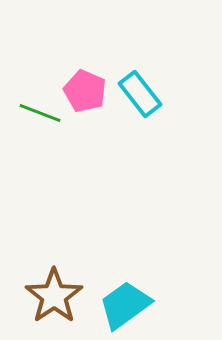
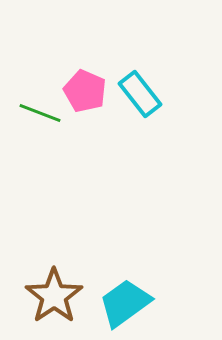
cyan trapezoid: moved 2 px up
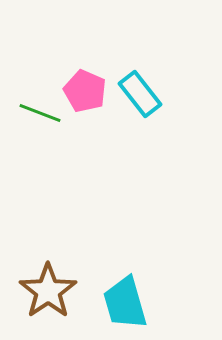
brown star: moved 6 px left, 5 px up
cyan trapezoid: rotated 70 degrees counterclockwise
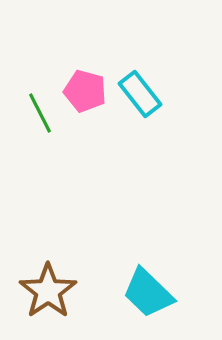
pink pentagon: rotated 9 degrees counterclockwise
green line: rotated 42 degrees clockwise
cyan trapezoid: moved 23 px right, 10 px up; rotated 30 degrees counterclockwise
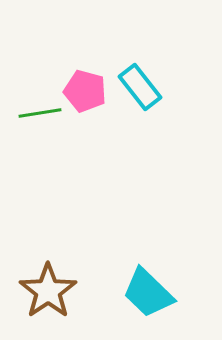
cyan rectangle: moved 7 px up
green line: rotated 72 degrees counterclockwise
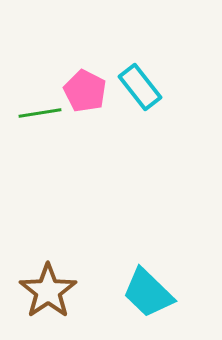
pink pentagon: rotated 12 degrees clockwise
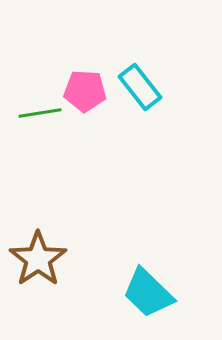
pink pentagon: rotated 24 degrees counterclockwise
brown star: moved 10 px left, 32 px up
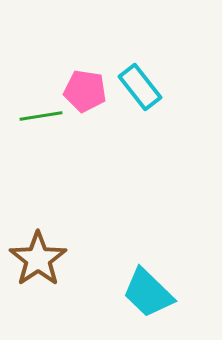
pink pentagon: rotated 6 degrees clockwise
green line: moved 1 px right, 3 px down
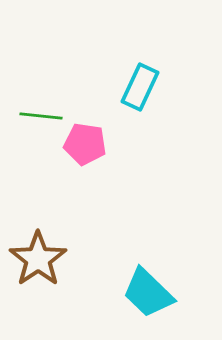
cyan rectangle: rotated 63 degrees clockwise
pink pentagon: moved 53 px down
green line: rotated 15 degrees clockwise
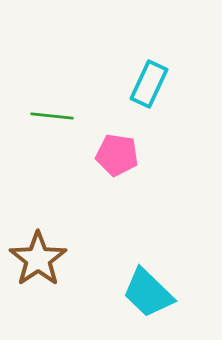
cyan rectangle: moved 9 px right, 3 px up
green line: moved 11 px right
pink pentagon: moved 32 px right, 11 px down
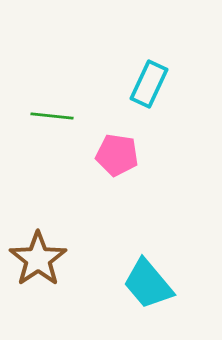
cyan trapezoid: moved 9 px up; rotated 6 degrees clockwise
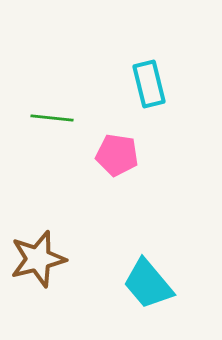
cyan rectangle: rotated 39 degrees counterclockwise
green line: moved 2 px down
brown star: rotated 20 degrees clockwise
